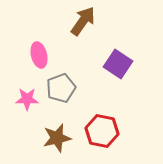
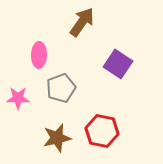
brown arrow: moved 1 px left, 1 px down
pink ellipse: rotated 15 degrees clockwise
pink star: moved 9 px left, 1 px up
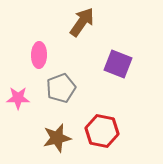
purple square: rotated 12 degrees counterclockwise
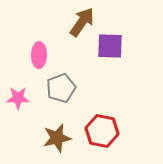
purple square: moved 8 px left, 18 px up; rotated 20 degrees counterclockwise
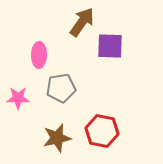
gray pentagon: rotated 12 degrees clockwise
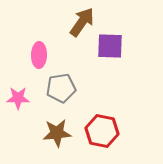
brown star: moved 5 px up; rotated 8 degrees clockwise
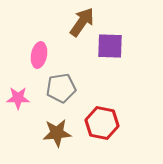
pink ellipse: rotated 10 degrees clockwise
red hexagon: moved 8 px up
